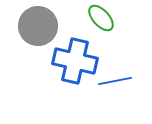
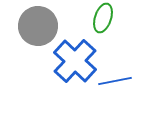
green ellipse: moved 2 px right; rotated 60 degrees clockwise
blue cross: rotated 30 degrees clockwise
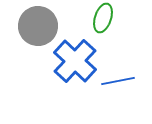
blue line: moved 3 px right
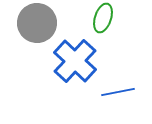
gray circle: moved 1 px left, 3 px up
blue line: moved 11 px down
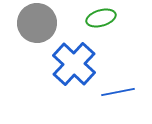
green ellipse: moved 2 px left; rotated 56 degrees clockwise
blue cross: moved 1 px left, 3 px down
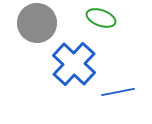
green ellipse: rotated 36 degrees clockwise
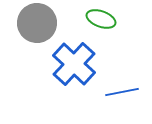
green ellipse: moved 1 px down
blue line: moved 4 px right
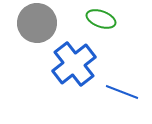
blue cross: rotated 9 degrees clockwise
blue line: rotated 32 degrees clockwise
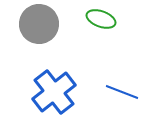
gray circle: moved 2 px right, 1 px down
blue cross: moved 20 px left, 28 px down
